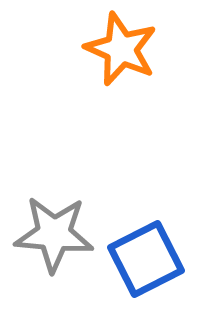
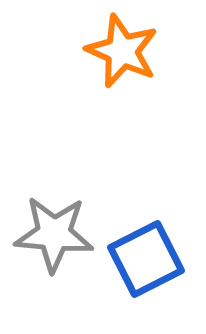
orange star: moved 1 px right, 2 px down
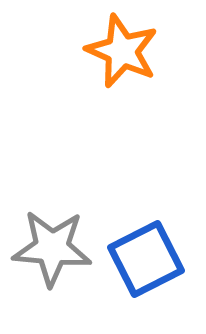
gray star: moved 2 px left, 14 px down
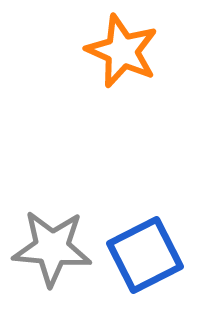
blue square: moved 1 px left, 4 px up
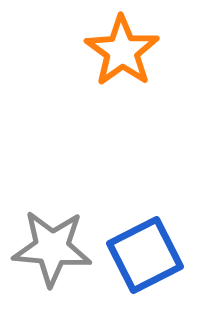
orange star: rotated 12 degrees clockwise
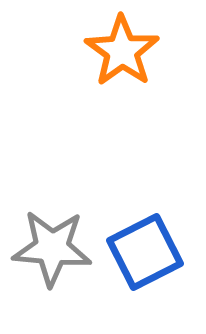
blue square: moved 3 px up
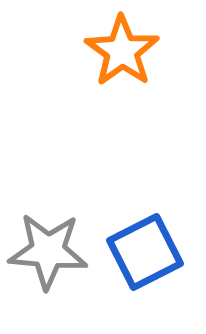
gray star: moved 4 px left, 3 px down
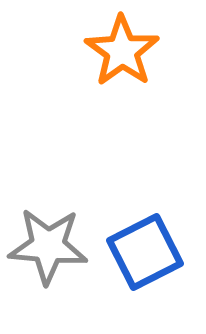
gray star: moved 5 px up
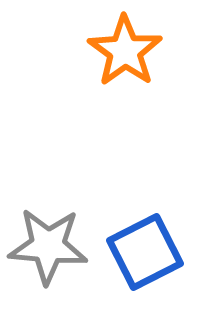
orange star: moved 3 px right
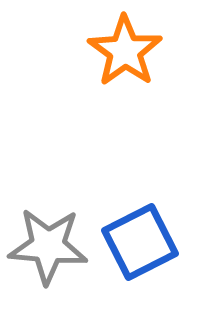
blue square: moved 5 px left, 10 px up
